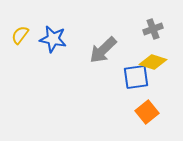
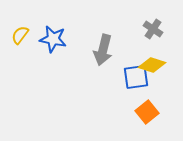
gray cross: rotated 36 degrees counterclockwise
gray arrow: rotated 32 degrees counterclockwise
yellow diamond: moved 1 px left, 3 px down
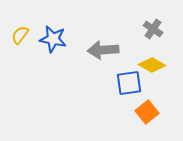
gray arrow: rotated 72 degrees clockwise
yellow diamond: rotated 12 degrees clockwise
blue square: moved 7 px left, 6 px down
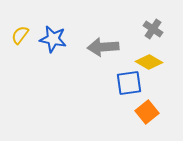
gray arrow: moved 3 px up
yellow diamond: moved 3 px left, 3 px up
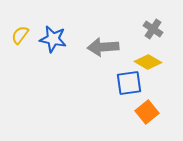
yellow diamond: moved 1 px left
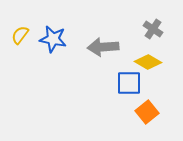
blue square: rotated 8 degrees clockwise
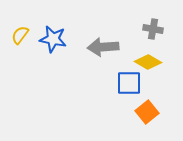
gray cross: rotated 24 degrees counterclockwise
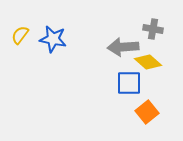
gray arrow: moved 20 px right
yellow diamond: rotated 12 degrees clockwise
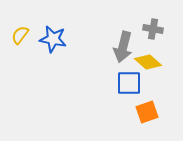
gray arrow: rotated 72 degrees counterclockwise
orange square: rotated 20 degrees clockwise
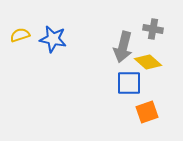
yellow semicircle: rotated 36 degrees clockwise
